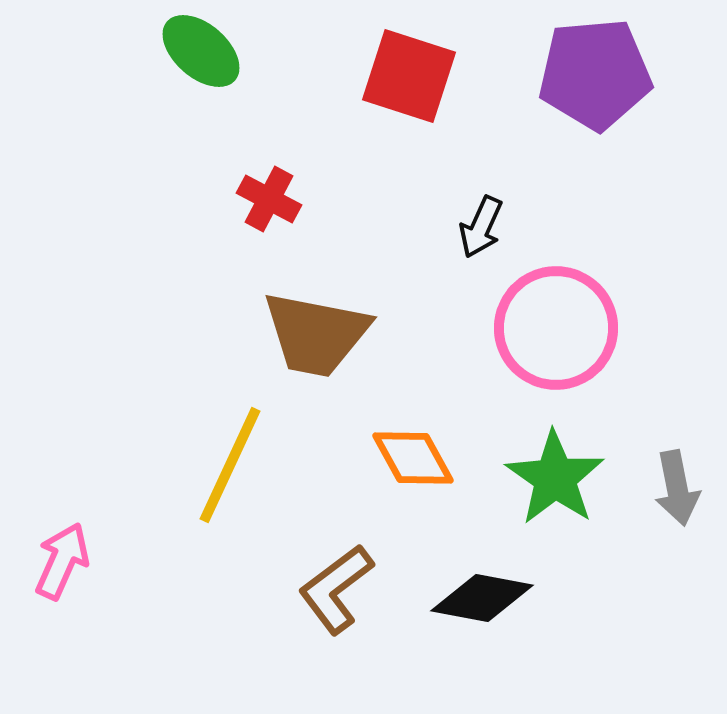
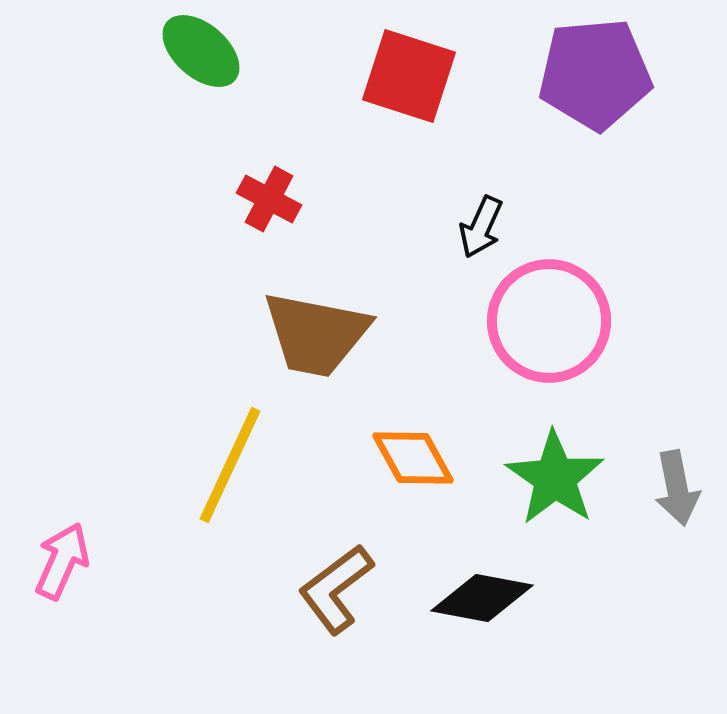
pink circle: moved 7 px left, 7 px up
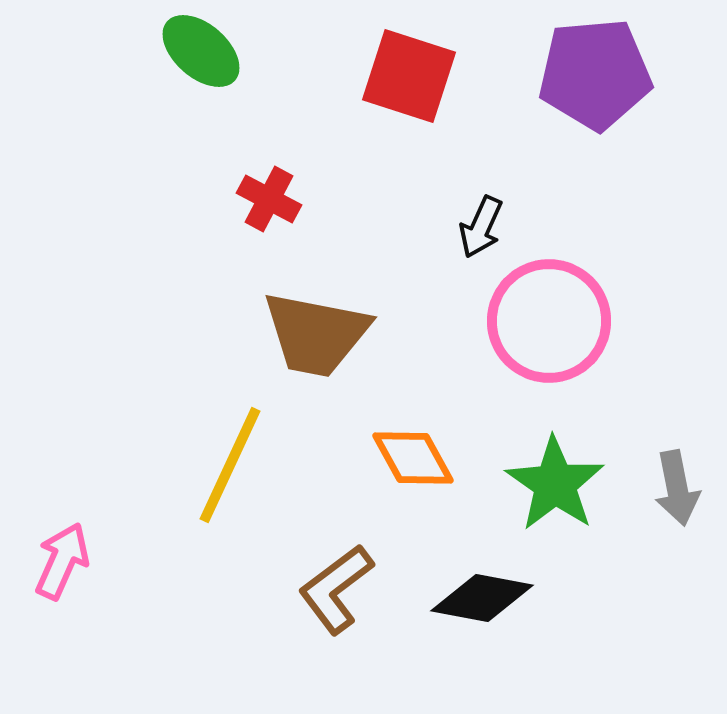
green star: moved 6 px down
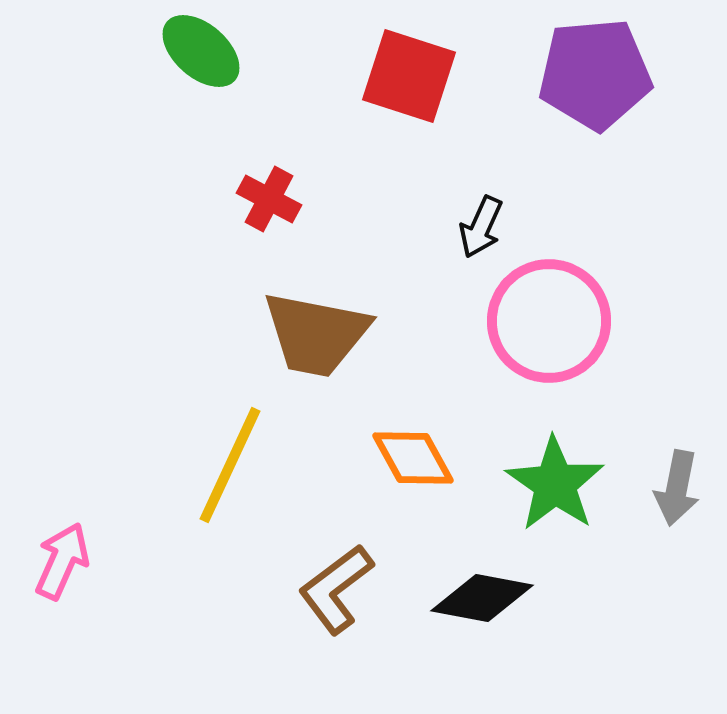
gray arrow: rotated 22 degrees clockwise
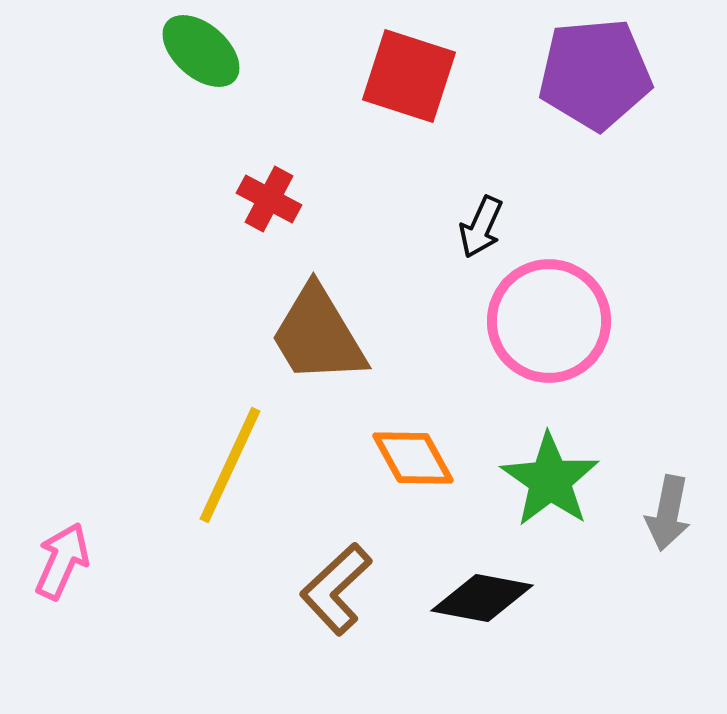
brown trapezoid: moved 2 px right, 1 px down; rotated 48 degrees clockwise
green star: moved 5 px left, 4 px up
gray arrow: moved 9 px left, 25 px down
brown L-shape: rotated 6 degrees counterclockwise
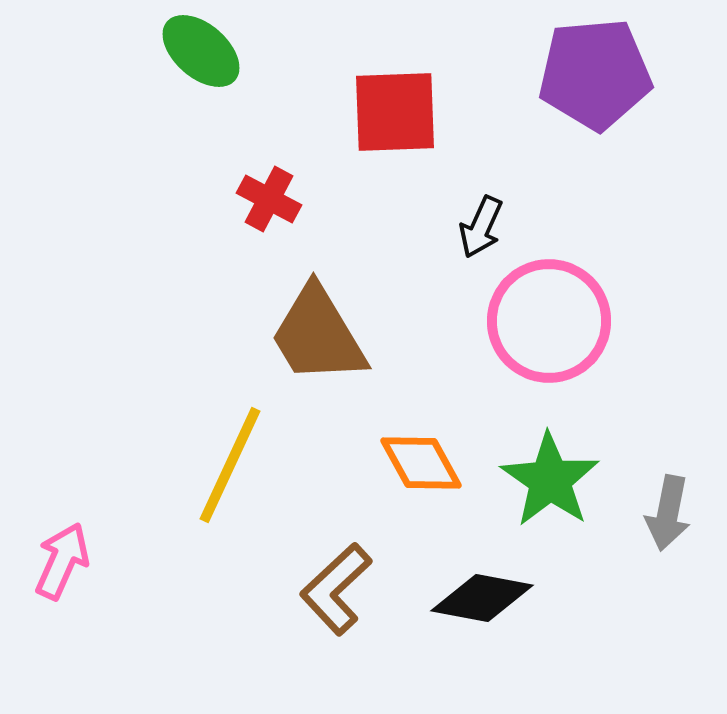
red square: moved 14 px left, 36 px down; rotated 20 degrees counterclockwise
orange diamond: moved 8 px right, 5 px down
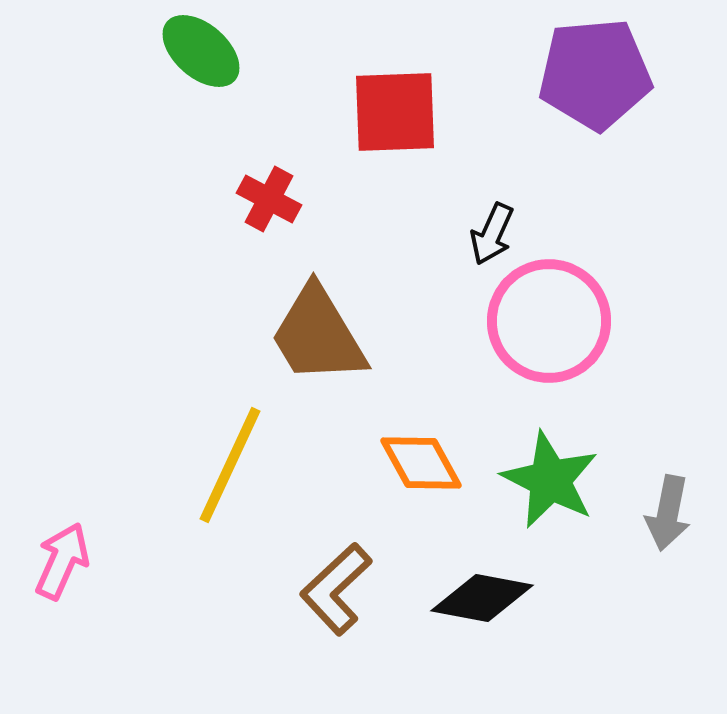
black arrow: moved 11 px right, 7 px down
green star: rotated 8 degrees counterclockwise
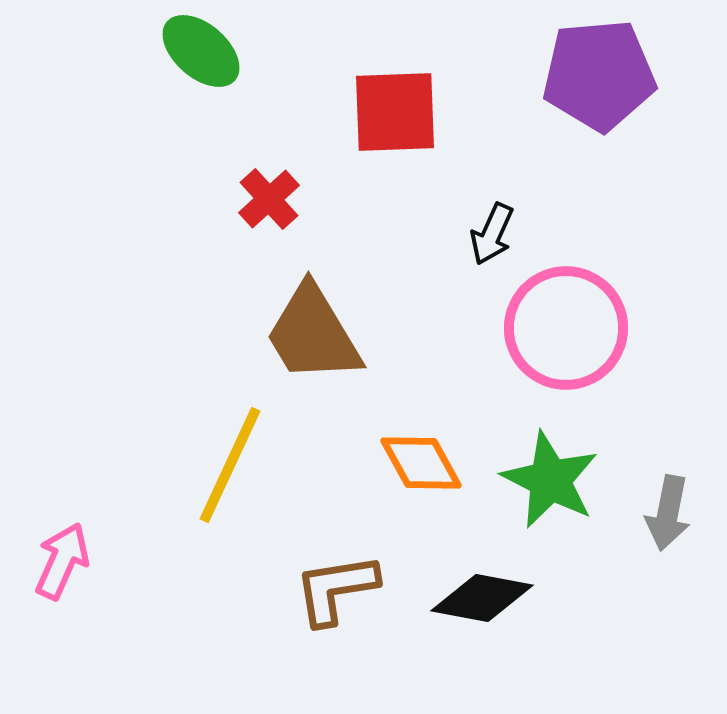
purple pentagon: moved 4 px right, 1 px down
red cross: rotated 20 degrees clockwise
pink circle: moved 17 px right, 7 px down
brown trapezoid: moved 5 px left, 1 px up
brown L-shape: rotated 34 degrees clockwise
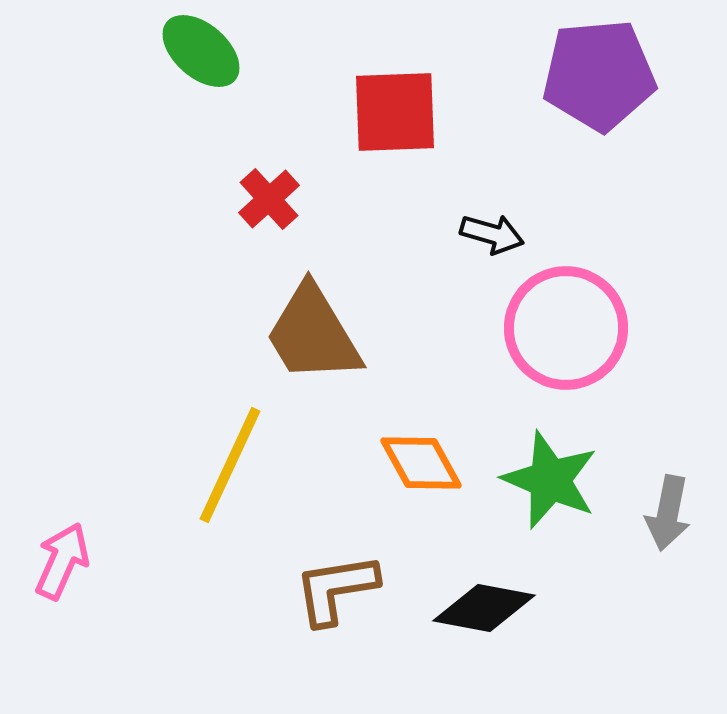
black arrow: rotated 98 degrees counterclockwise
green star: rotated 4 degrees counterclockwise
black diamond: moved 2 px right, 10 px down
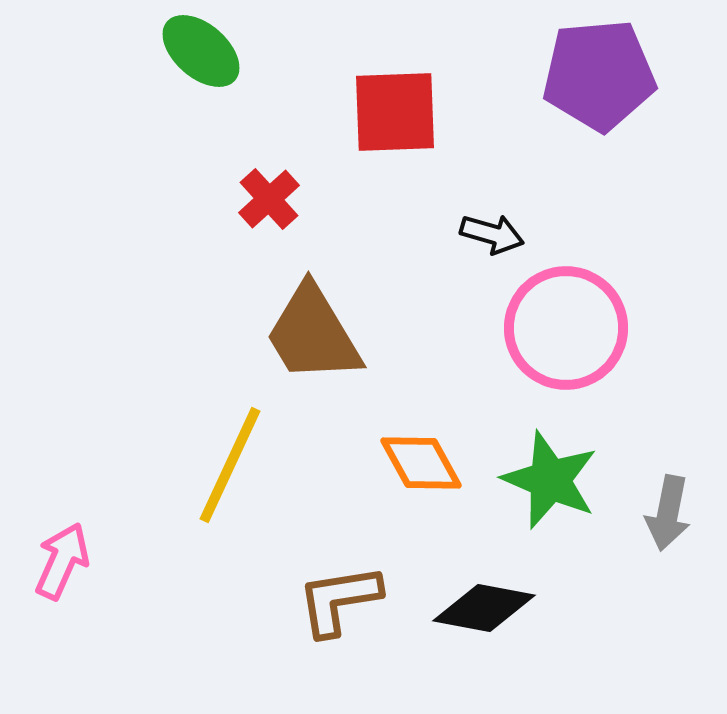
brown L-shape: moved 3 px right, 11 px down
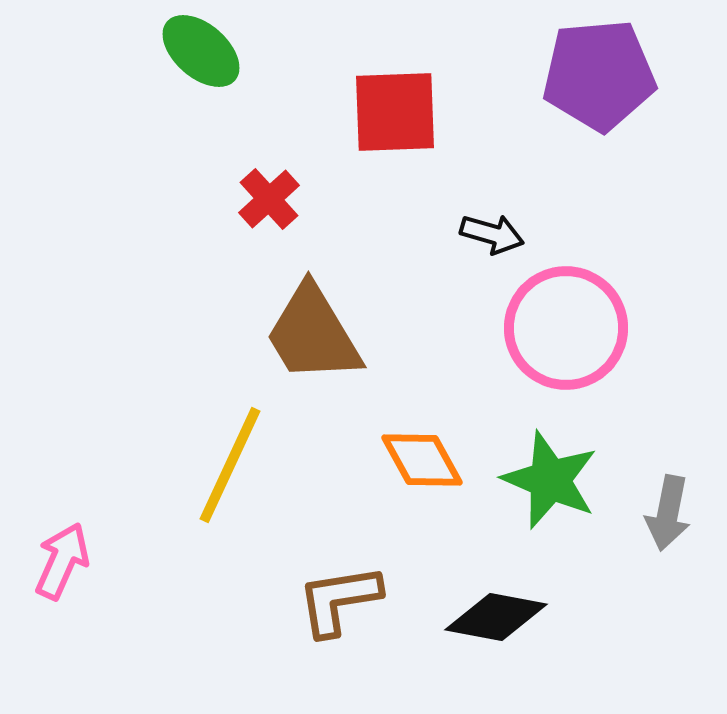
orange diamond: moved 1 px right, 3 px up
black diamond: moved 12 px right, 9 px down
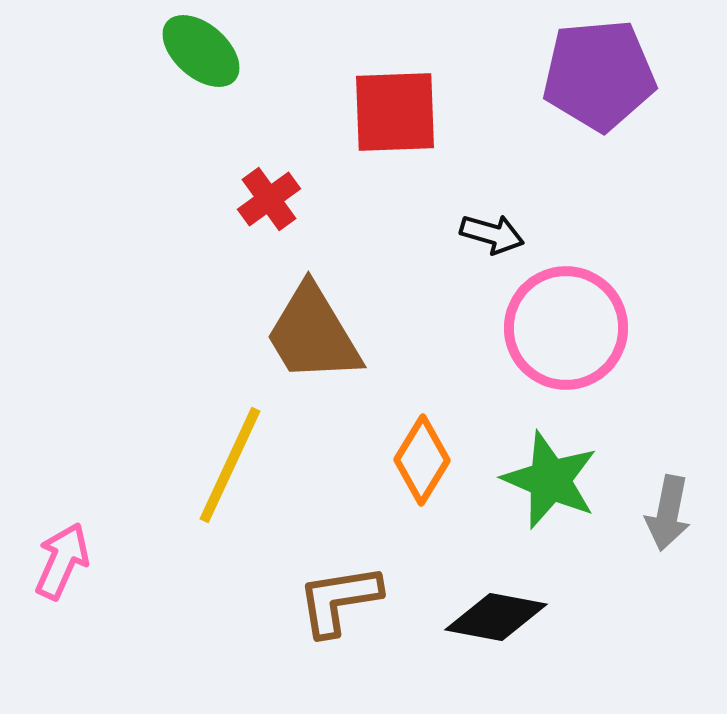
red cross: rotated 6 degrees clockwise
orange diamond: rotated 60 degrees clockwise
